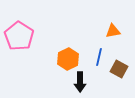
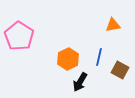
orange triangle: moved 6 px up
brown square: moved 1 px right, 1 px down
black arrow: rotated 30 degrees clockwise
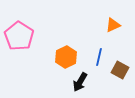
orange triangle: rotated 14 degrees counterclockwise
orange hexagon: moved 2 px left, 2 px up
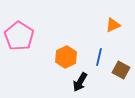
brown square: moved 1 px right
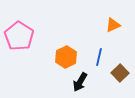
brown square: moved 1 px left, 3 px down; rotated 18 degrees clockwise
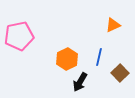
pink pentagon: rotated 28 degrees clockwise
orange hexagon: moved 1 px right, 2 px down
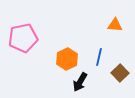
orange triangle: moved 2 px right; rotated 28 degrees clockwise
pink pentagon: moved 4 px right, 2 px down
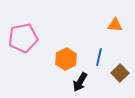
orange hexagon: moved 1 px left
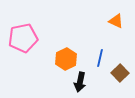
orange triangle: moved 1 px right, 4 px up; rotated 21 degrees clockwise
blue line: moved 1 px right, 1 px down
black arrow: rotated 18 degrees counterclockwise
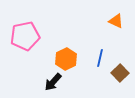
pink pentagon: moved 2 px right, 2 px up
black arrow: moved 27 px left; rotated 30 degrees clockwise
